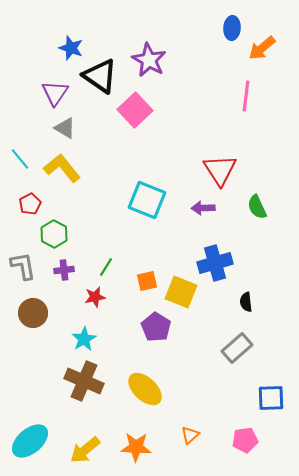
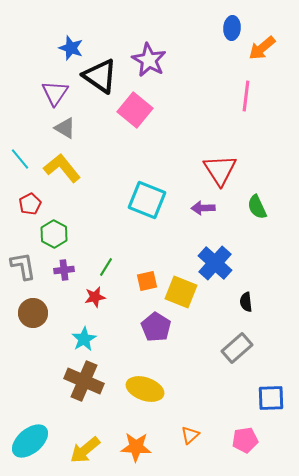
pink square: rotated 8 degrees counterclockwise
blue cross: rotated 32 degrees counterclockwise
yellow ellipse: rotated 24 degrees counterclockwise
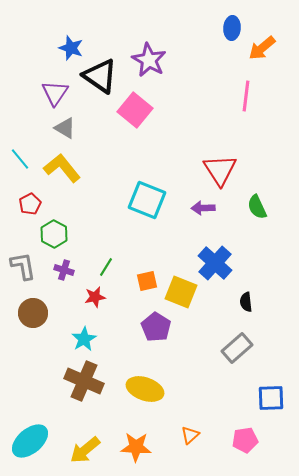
purple cross: rotated 24 degrees clockwise
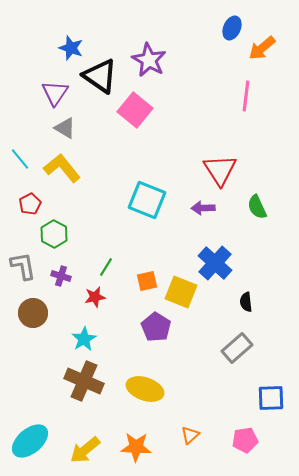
blue ellipse: rotated 20 degrees clockwise
purple cross: moved 3 px left, 6 px down
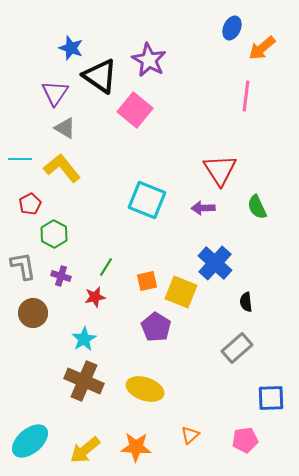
cyan line: rotated 50 degrees counterclockwise
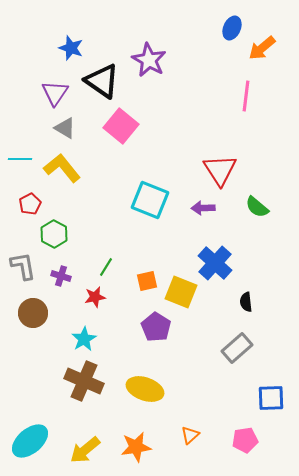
black triangle: moved 2 px right, 5 px down
pink square: moved 14 px left, 16 px down
cyan square: moved 3 px right
green semicircle: rotated 25 degrees counterclockwise
orange star: rotated 12 degrees counterclockwise
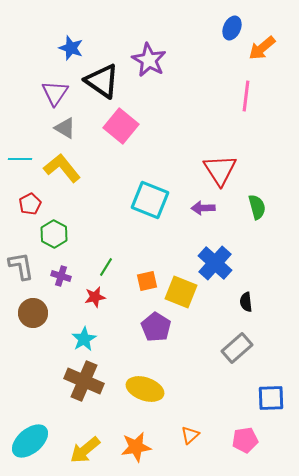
green semicircle: rotated 145 degrees counterclockwise
gray L-shape: moved 2 px left
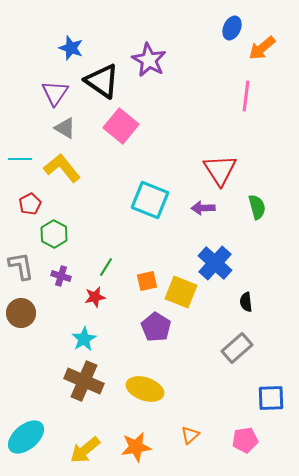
brown circle: moved 12 px left
cyan ellipse: moved 4 px left, 4 px up
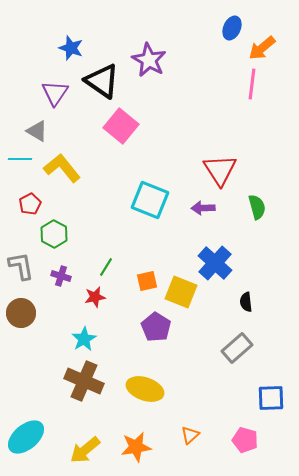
pink line: moved 6 px right, 12 px up
gray triangle: moved 28 px left, 3 px down
pink pentagon: rotated 25 degrees clockwise
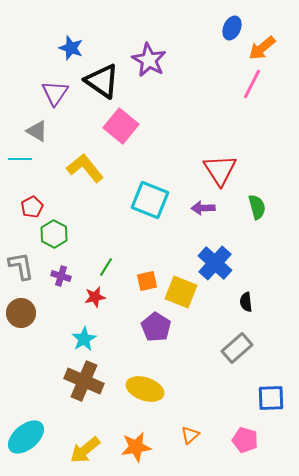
pink line: rotated 20 degrees clockwise
yellow L-shape: moved 23 px right
red pentagon: moved 2 px right, 3 px down
